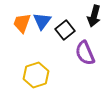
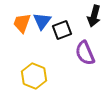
black square: moved 3 px left; rotated 18 degrees clockwise
yellow hexagon: moved 2 px left, 1 px down; rotated 20 degrees counterclockwise
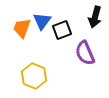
black arrow: moved 1 px right, 1 px down
orange trapezoid: moved 5 px down
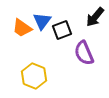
black arrow: rotated 25 degrees clockwise
orange trapezoid: rotated 75 degrees counterclockwise
purple semicircle: moved 1 px left
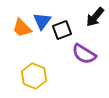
orange trapezoid: rotated 10 degrees clockwise
purple semicircle: moved 1 px down; rotated 35 degrees counterclockwise
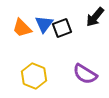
blue triangle: moved 2 px right, 3 px down
black square: moved 2 px up
purple semicircle: moved 1 px right, 20 px down
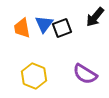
orange trapezoid: rotated 35 degrees clockwise
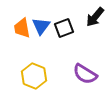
blue triangle: moved 3 px left, 2 px down
black square: moved 2 px right
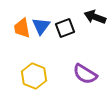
black arrow: rotated 70 degrees clockwise
black square: moved 1 px right
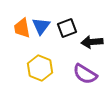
black arrow: moved 3 px left, 25 px down; rotated 25 degrees counterclockwise
black square: moved 2 px right
yellow hexagon: moved 6 px right, 8 px up
